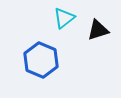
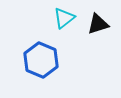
black triangle: moved 6 px up
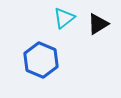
black triangle: rotated 15 degrees counterclockwise
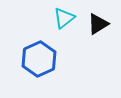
blue hexagon: moved 2 px left, 1 px up; rotated 12 degrees clockwise
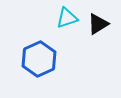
cyan triangle: moved 3 px right; rotated 20 degrees clockwise
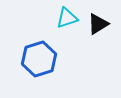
blue hexagon: rotated 8 degrees clockwise
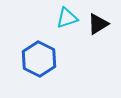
blue hexagon: rotated 16 degrees counterclockwise
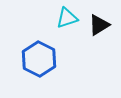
black triangle: moved 1 px right, 1 px down
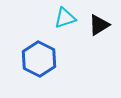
cyan triangle: moved 2 px left
